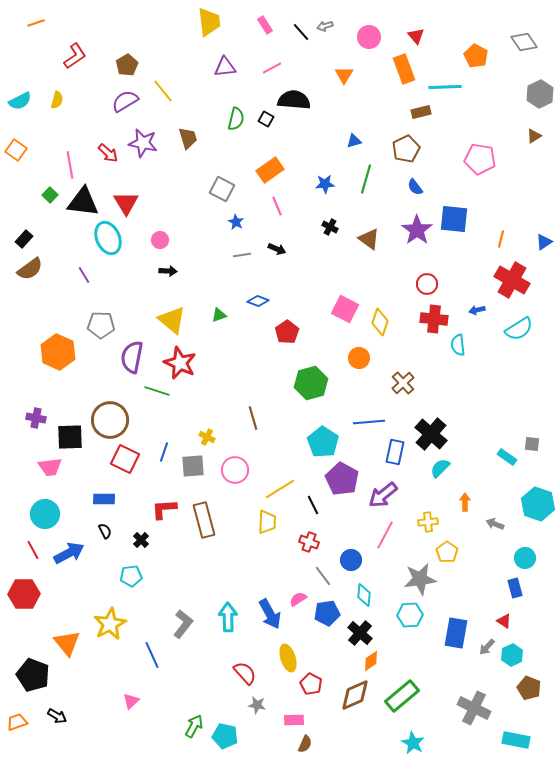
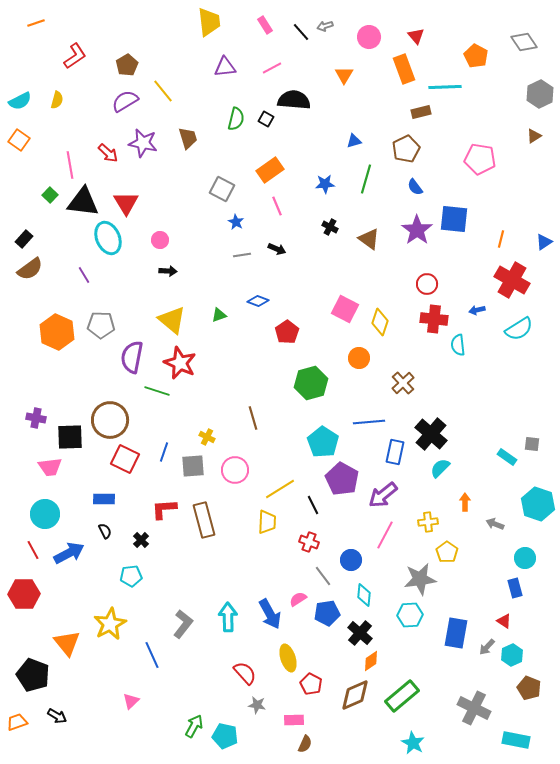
orange square at (16, 150): moved 3 px right, 10 px up
orange hexagon at (58, 352): moved 1 px left, 20 px up
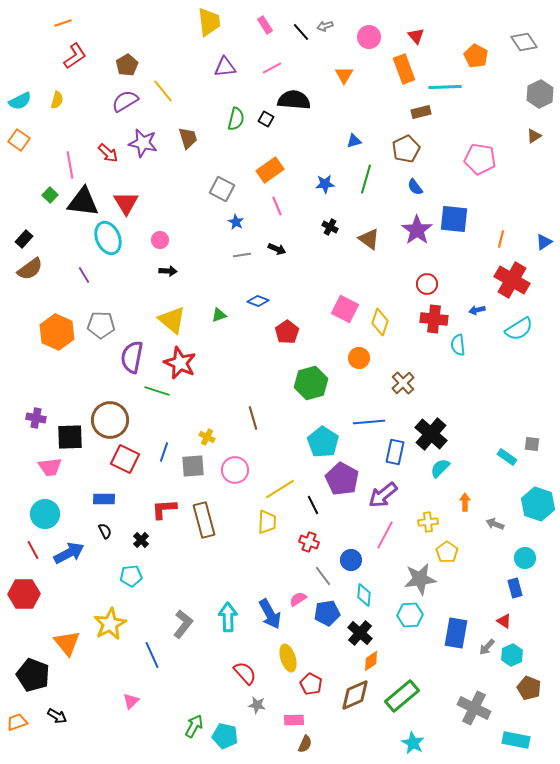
orange line at (36, 23): moved 27 px right
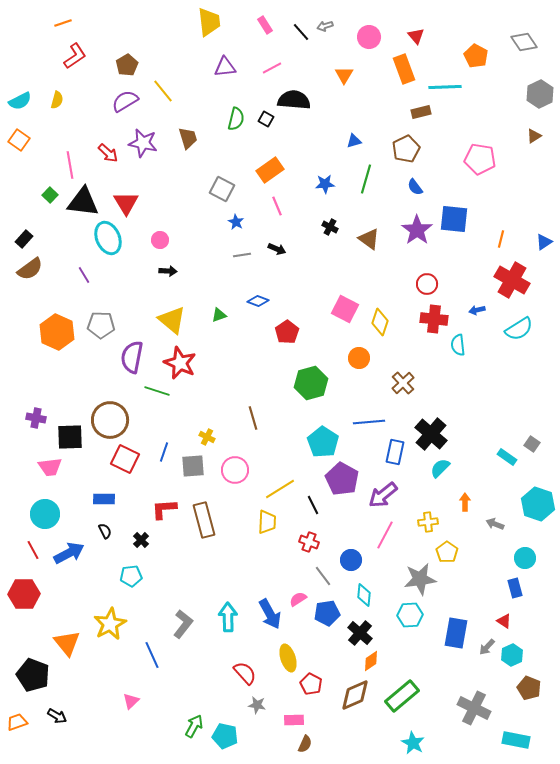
gray square at (532, 444): rotated 28 degrees clockwise
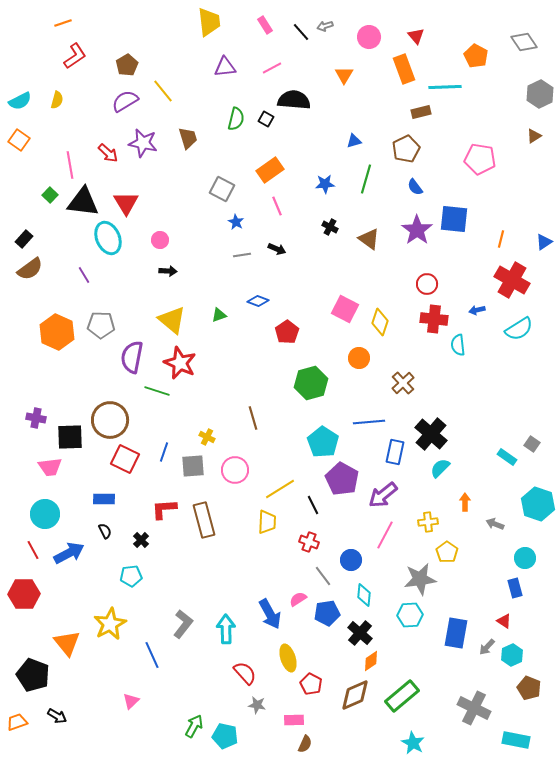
cyan arrow at (228, 617): moved 2 px left, 12 px down
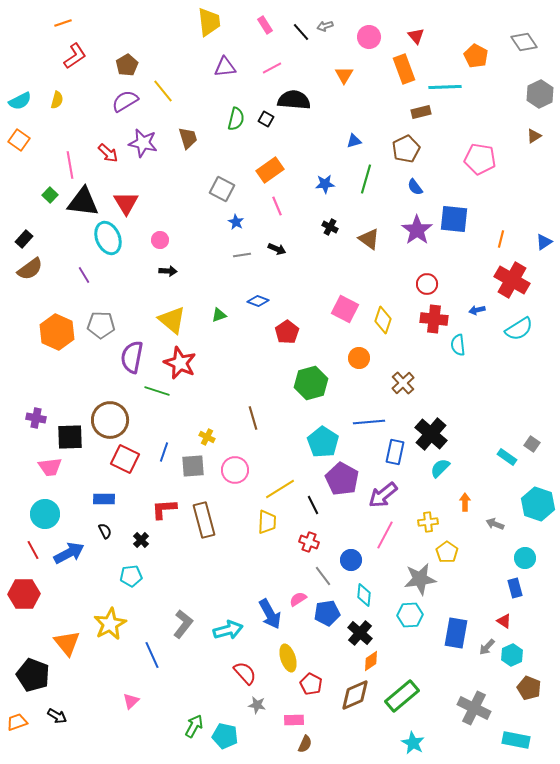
yellow diamond at (380, 322): moved 3 px right, 2 px up
cyan arrow at (226, 629): moved 2 px right, 1 px down; rotated 76 degrees clockwise
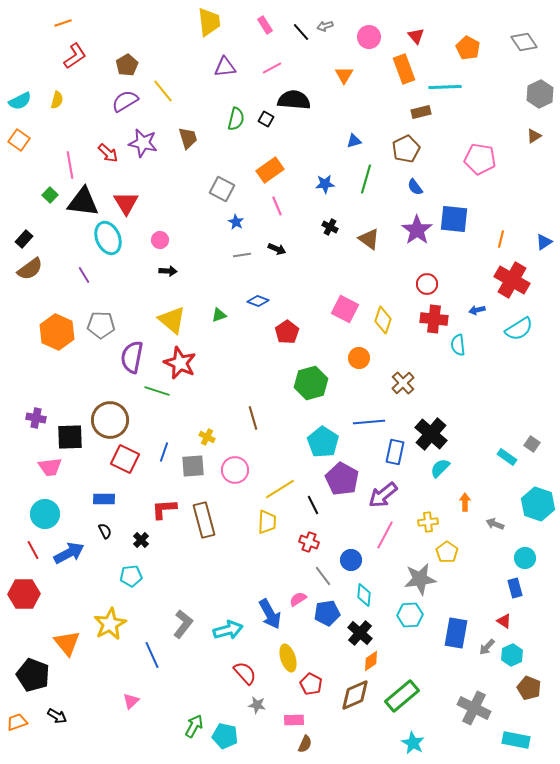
orange pentagon at (476, 56): moved 8 px left, 8 px up
